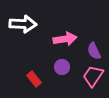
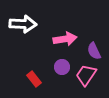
pink trapezoid: moved 7 px left, 1 px up
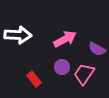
white arrow: moved 5 px left, 11 px down
pink arrow: rotated 20 degrees counterclockwise
purple semicircle: moved 3 px right, 2 px up; rotated 36 degrees counterclockwise
pink trapezoid: moved 2 px left, 1 px up
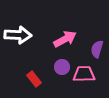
purple semicircle: rotated 78 degrees clockwise
pink trapezoid: rotated 55 degrees clockwise
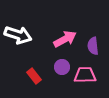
white arrow: rotated 16 degrees clockwise
purple semicircle: moved 4 px left, 3 px up; rotated 24 degrees counterclockwise
pink trapezoid: moved 1 px right, 1 px down
red rectangle: moved 3 px up
